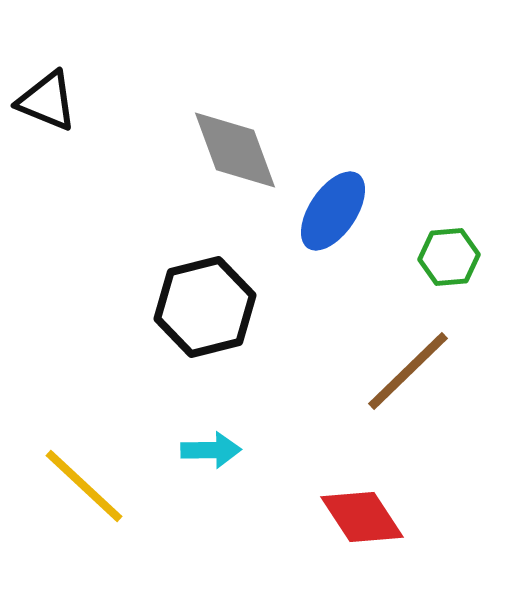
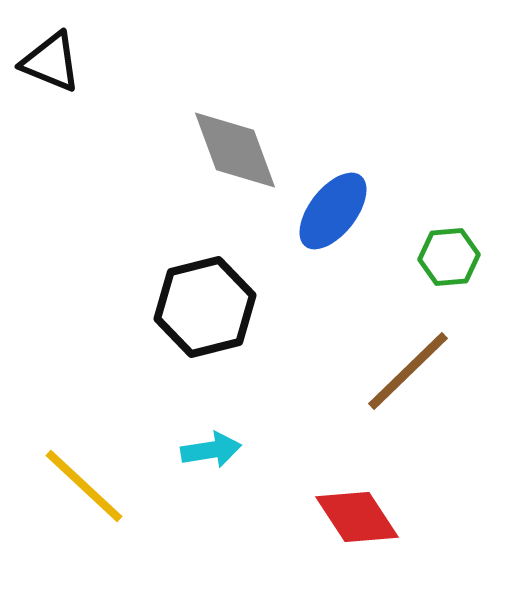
black triangle: moved 4 px right, 39 px up
blue ellipse: rotated 4 degrees clockwise
cyan arrow: rotated 8 degrees counterclockwise
red diamond: moved 5 px left
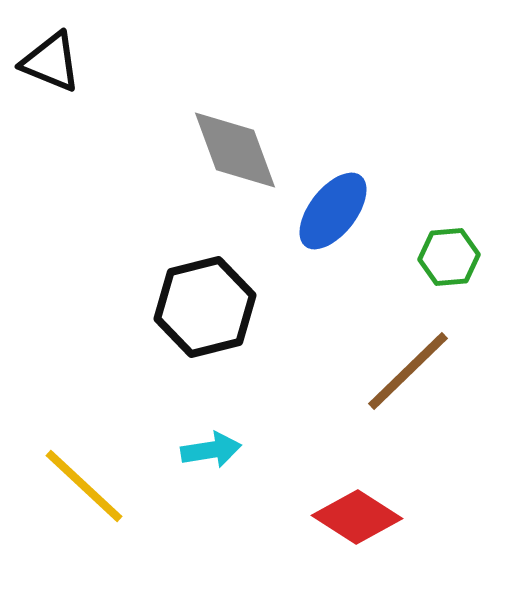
red diamond: rotated 24 degrees counterclockwise
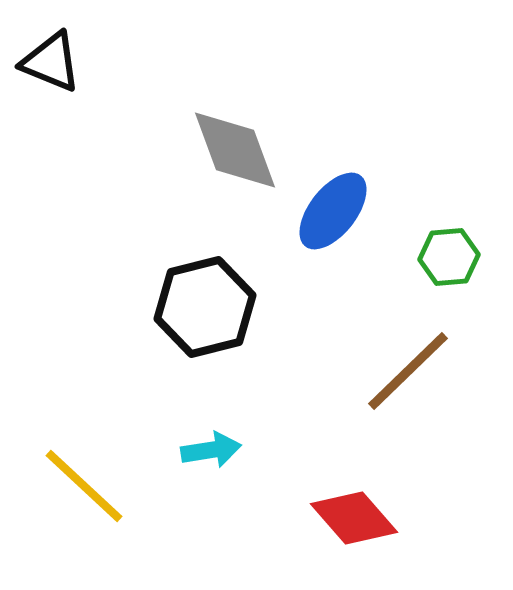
red diamond: moved 3 px left, 1 px down; rotated 16 degrees clockwise
